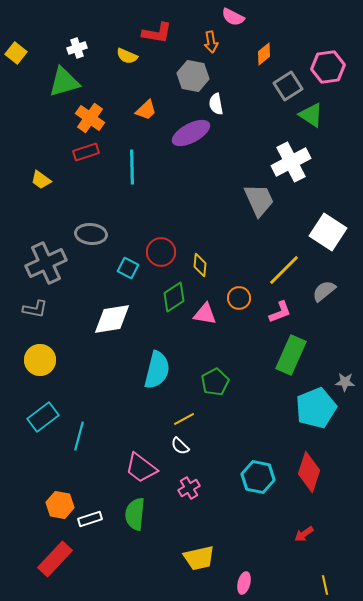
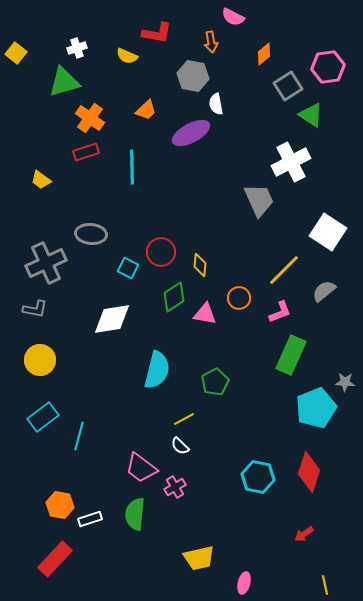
pink cross at (189, 488): moved 14 px left, 1 px up
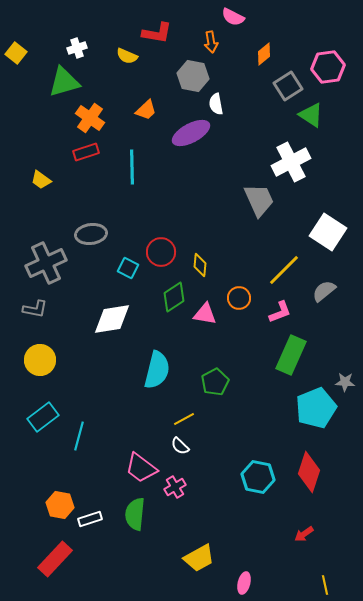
gray ellipse at (91, 234): rotated 12 degrees counterclockwise
yellow trapezoid at (199, 558): rotated 16 degrees counterclockwise
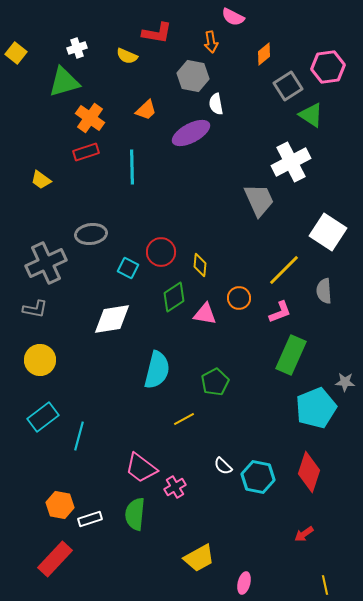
gray semicircle at (324, 291): rotated 55 degrees counterclockwise
white semicircle at (180, 446): moved 43 px right, 20 px down
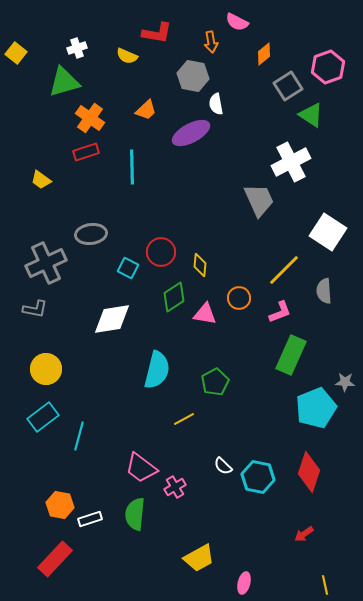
pink semicircle at (233, 17): moved 4 px right, 5 px down
pink hexagon at (328, 67): rotated 12 degrees counterclockwise
yellow circle at (40, 360): moved 6 px right, 9 px down
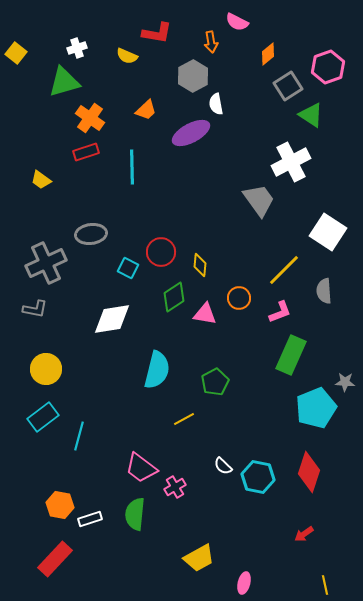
orange diamond at (264, 54): moved 4 px right
gray hexagon at (193, 76): rotated 20 degrees clockwise
gray trapezoid at (259, 200): rotated 12 degrees counterclockwise
